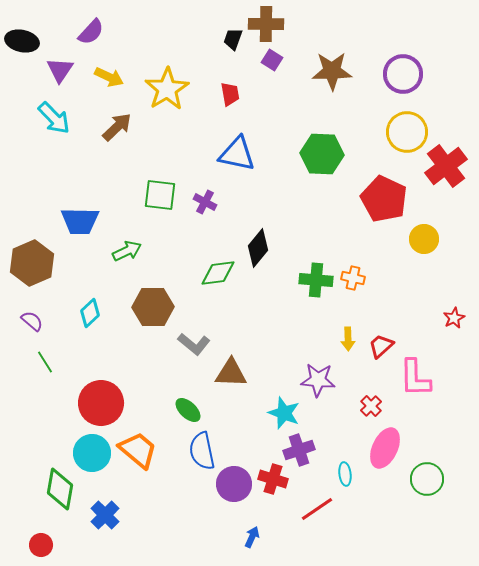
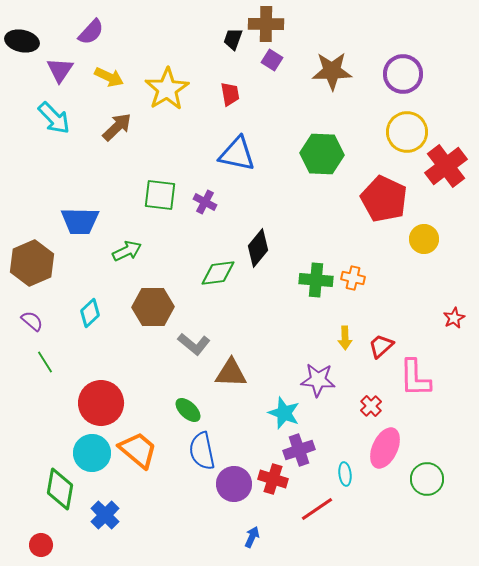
yellow arrow at (348, 339): moved 3 px left, 1 px up
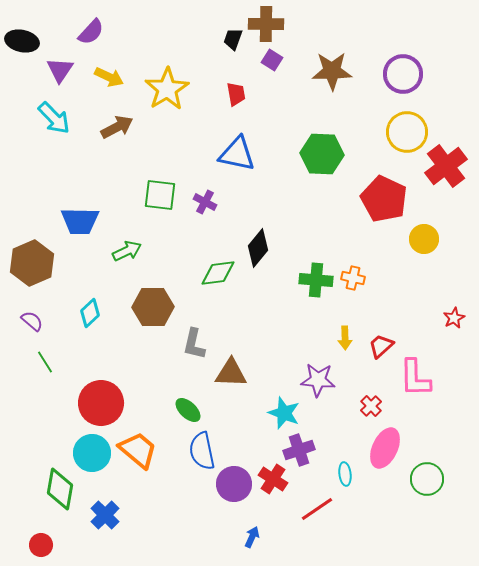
red trapezoid at (230, 94): moved 6 px right
brown arrow at (117, 127): rotated 16 degrees clockwise
gray L-shape at (194, 344): rotated 64 degrees clockwise
red cross at (273, 479): rotated 16 degrees clockwise
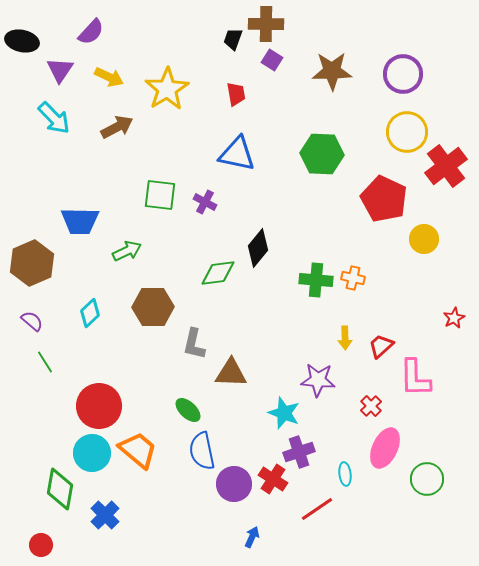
red circle at (101, 403): moved 2 px left, 3 px down
purple cross at (299, 450): moved 2 px down
